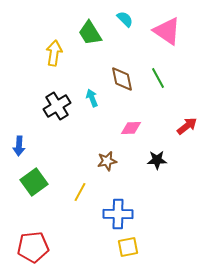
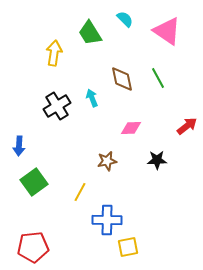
blue cross: moved 11 px left, 6 px down
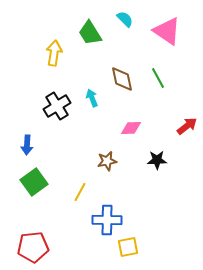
blue arrow: moved 8 px right, 1 px up
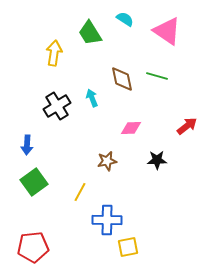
cyan semicircle: rotated 12 degrees counterclockwise
green line: moved 1 px left, 2 px up; rotated 45 degrees counterclockwise
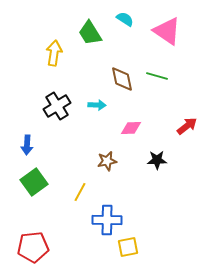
cyan arrow: moved 5 px right, 7 px down; rotated 114 degrees clockwise
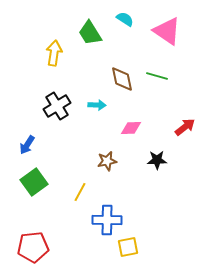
red arrow: moved 2 px left, 1 px down
blue arrow: rotated 30 degrees clockwise
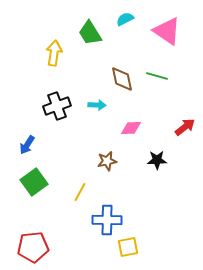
cyan semicircle: rotated 60 degrees counterclockwise
black cross: rotated 12 degrees clockwise
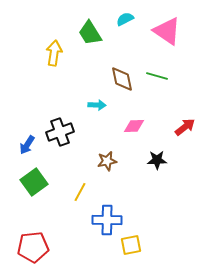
black cross: moved 3 px right, 26 px down
pink diamond: moved 3 px right, 2 px up
yellow square: moved 3 px right, 2 px up
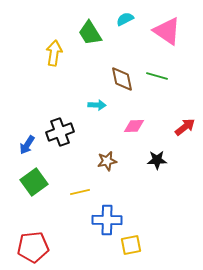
yellow line: rotated 48 degrees clockwise
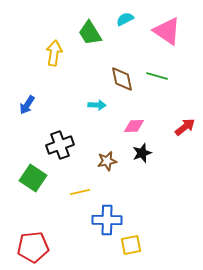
black cross: moved 13 px down
blue arrow: moved 40 px up
black star: moved 15 px left, 7 px up; rotated 18 degrees counterclockwise
green square: moved 1 px left, 4 px up; rotated 20 degrees counterclockwise
